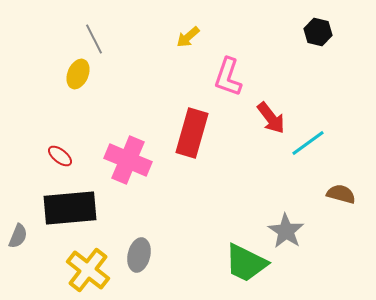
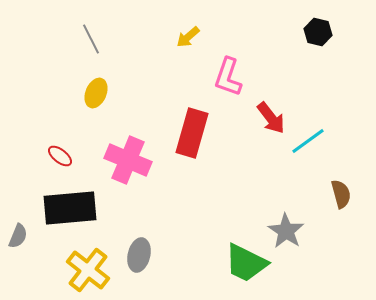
gray line: moved 3 px left
yellow ellipse: moved 18 px right, 19 px down
cyan line: moved 2 px up
brown semicircle: rotated 60 degrees clockwise
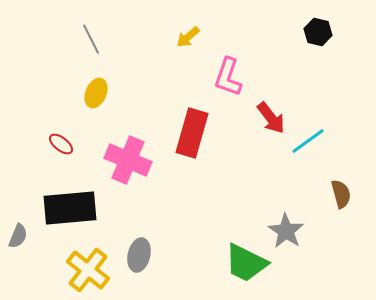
red ellipse: moved 1 px right, 12 px up
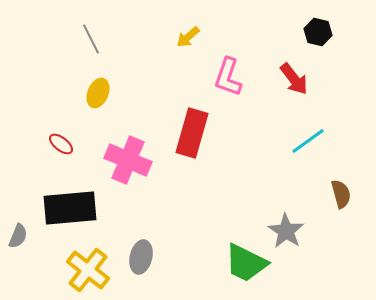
yellow ellipse: moved 2 px right
red arrow: moved 23 px right, 39 px up
gray ellipse: moved 2 px right, 2 px down
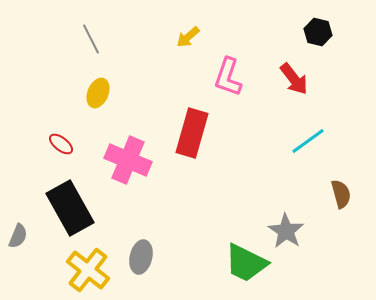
black rectangle: rotated 66 degrees clockwise
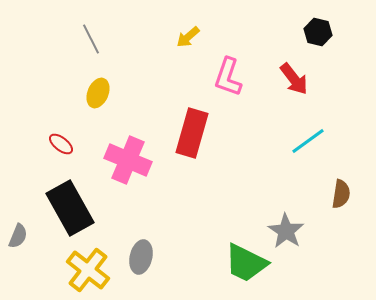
brown semicircle: rotated 24 degrees clockwise
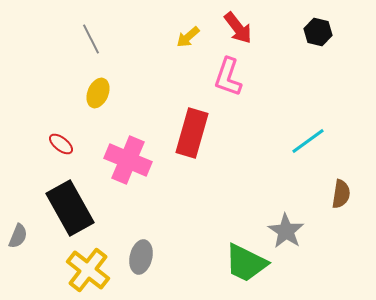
red arrow: moved 56 px left, 51 px up
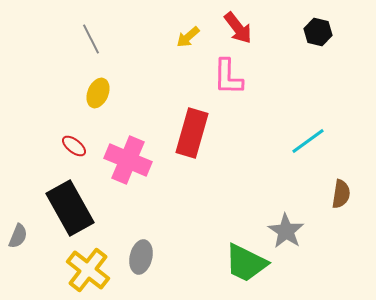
pink L-shape: rotated 18 degrees counterclockwise
red ellipse: moved 13 px right, 2 px down
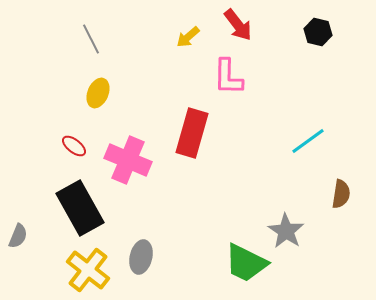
red arrow: moved 3 px up
black rectangle: moved 10 px right
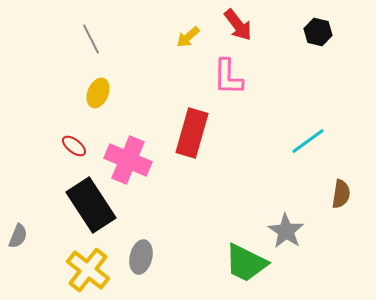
black rectangle: moved 11 px right, 3 px up; rotated 4 degrees counterclockwise
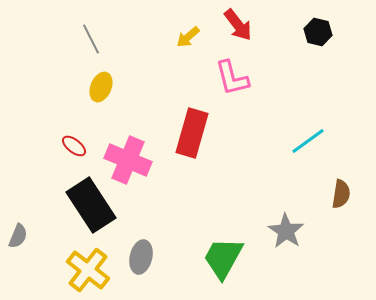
pink L-shape: moved 4 px right, 1 px down; rotated 15 degrees counterclockwise
yellow ellipse: moved 3 px right, 6 px up
green trapezoid: moved 23 px left, 5 px up; rotated 93 degrees clockwise
